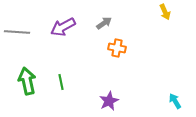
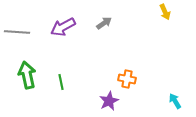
orange cross: moved 10 px right, 31 px down
green arrow: moved 6 px up
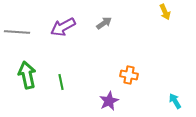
orange cross: moved 2 px right, 4 px up
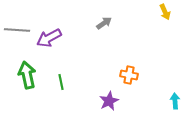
purple arrow: moved 14 px left, 11 px down
gray line: moved 2 px up
cyan arrow: rotated 28 degrees clockwise
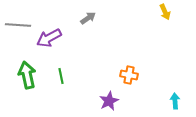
gray arrow: moved 16 px left, 5 px up
gray line: moved 1 px right, 5 px up
green line: moved 6 px up
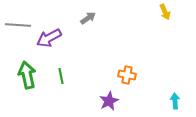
orange cross: moved 2 px left
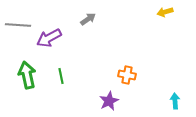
yellow arrow: rotated 98 degrees clockwise
gray arrow: moved 1 px down
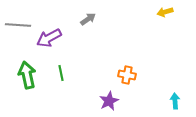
green line: moved 3 px up
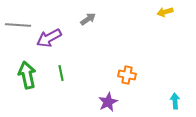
purple star: moved 1 px left, 1 px down
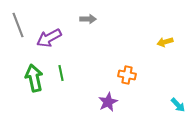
yellow arrow: moved 30 px down
gray arrow: rotated 35 degrees clockwise
gray line: rotated 65 degrees clockwise
green arrow: moved 7 px right, 3 px down
cyan arrow: moved 3 px right, 4 px down; rotated 140 degrees clockwise
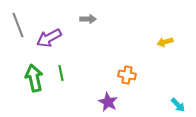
purple star: rotated 18 degrees counterclockwise
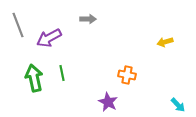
green line: moved 1 px right
